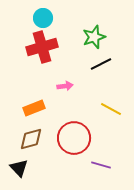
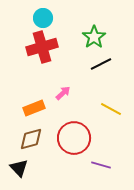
green star: rotated 15 degrees counterclockwise
pink arrow: moved 2 px left, 7 px down; rotated 35 degrees counterclockwise
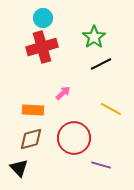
orange rectangle: moved 1 px left, 2 px down; rotated 25 degrees clockwise
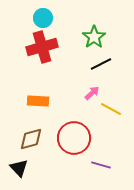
pink arrow: moved 29 px right
orange rectangle: moved 5 px right, 9 px up
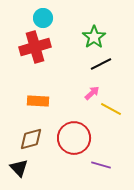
red cross: moved 7 px left
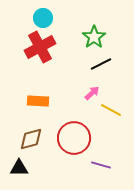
red cross: moved 5 px right; rotated 12 degrees counterclockwise
yellow line: moved 1 px down
black triangle: rotated 48 degrees counterclockwise
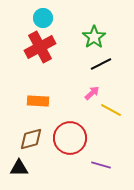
red circle: moved 4 px left
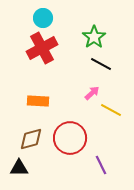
red cross: moved 2 px right, 1 px down
black line: rotated 55 degrees clockwise
purple line: rotated 48 degrees clockwise
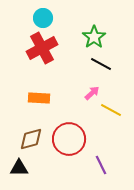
orange rectangle: moved 1 px right, 3 px up
red circle: moved 1 px left, 1 px down
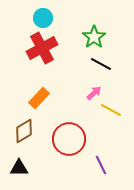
pink arrow: moved 2 px right
orange rectangle: rotated 50 degrees counterclockwise
brown diamond: moved 7 px left, 8 px up; rotated 15 degrees counterclockwise
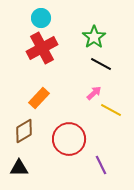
cyan circle: moved 2 px left
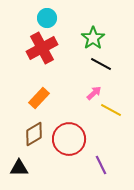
cyan circle: moved 6 px right
green star: moved 1 px left, 1 px down
brown diamond: moved 10 px right, 3 px down
